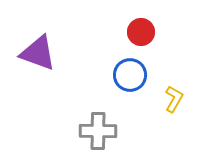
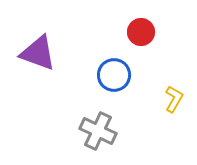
blue circle: moved 16 px left
gray cross: rotated 24 degrees clockwise
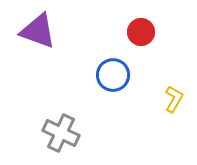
purple triangle: moved 22 px up
blue circle: moved 1 px left
gray cross: moved 37 px left, 2 px down
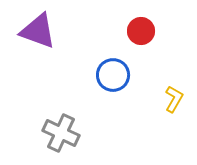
red circle: moved 1 px up
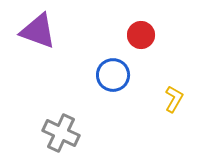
red circle: moved 4 px down
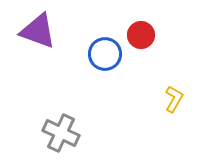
blue circle: moved 8 px left, 21 px up
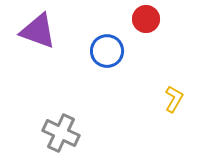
red circle: moved 5 px right, 16 px up
blue circle: moved 2 px right, 3 px up
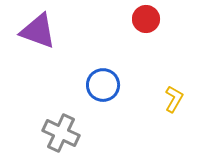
blue circle: moved 4 px left, 34 px down
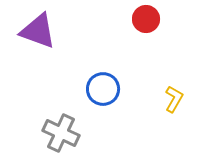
blue circle: moved 4 px down
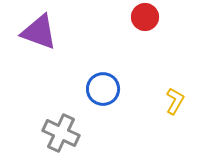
red circle: moved 1 px left, 2 px up
purple triangle: moved 1 px right, 1 px down
yellow L-shape: moved 1 px right, 2 px down
